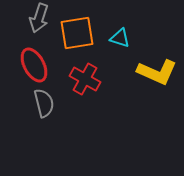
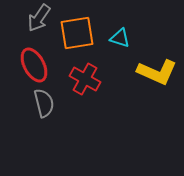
gray arrow: rotated 16 degrees clockwise
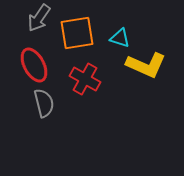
yellow L-shape: moved 11 px left, 7 px up
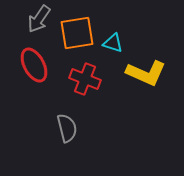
gray arrow: moved 1 px down
cyan triangle: moved 7 px left, 5 px down
yellow L-shape: moved 8 px down
red cross: rotated 8 degrees counterclockwise
gray semicircle: moved 23 px right, 25 px down
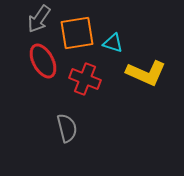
red ellipse: moved 9 px right, 4 px up
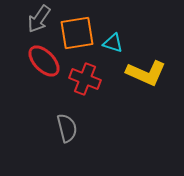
red ellipse: moved 1 px right; rotated 16 degrees counterclockwise
